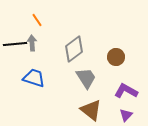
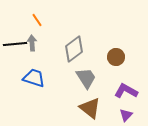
brown triangle: moved 1 px left, 2 px up
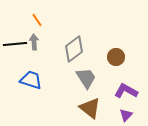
gray arrow: moved 2 px right, 1 px up
blue trapezoid: moved 3 px left, 2 px down
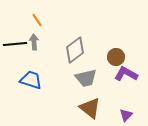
gray diamond: moved 1 px right, 1 px down
gray trapezoid: rotated 110 degrees clockwise
purple L-shape: moved 17 px up
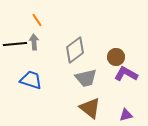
purple triangle: rotated 32 degrees clockwise
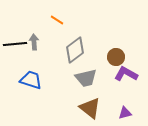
orange line: moved 20 px right; rotated 24 degrees counterclockwise
purple triangle: moved 1 px left, 2 px up
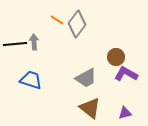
gray diamond: moved 2 px right, 26 px up; rotated 16 degrees counterclockwise
gray trapezoid: rotated 15 degrees counterclockwise
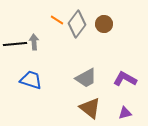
brown circle: moved 12 px left, 33 px up
purple L-shape: moved 1 px left, 5 px down
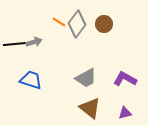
orange line: moved 2 px right, 2 px down
gray arrow: rotated 77 degrees clockwise
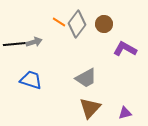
purple L-shape: moved 30 px up
brown triangle: rotated 35 degrees clockwise
